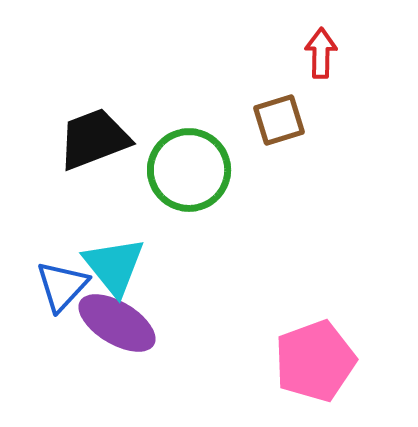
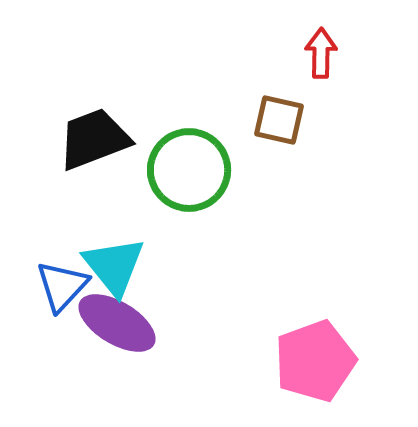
brown square: rotated 30 degrees clockwise
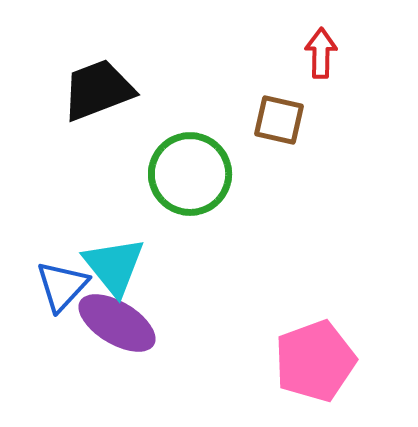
black trapezoid: moved 4 px right, 49 px up
green circle: moved 1 px right, 4 px down
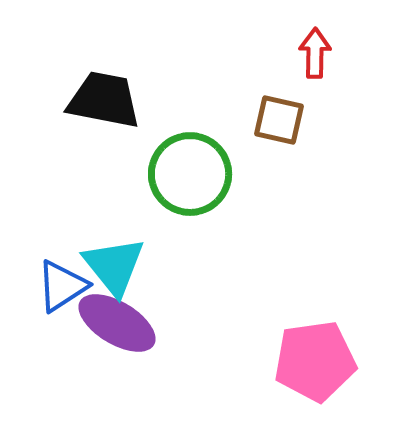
red arrow: moved 6 px left
black trapezoid: moved 6 px right, 10 px down; rotated 32 degrees clockwise
blue triangle: rotated 14 degrees clockwise
pink pentagon: rotated 12 degrees clockwise
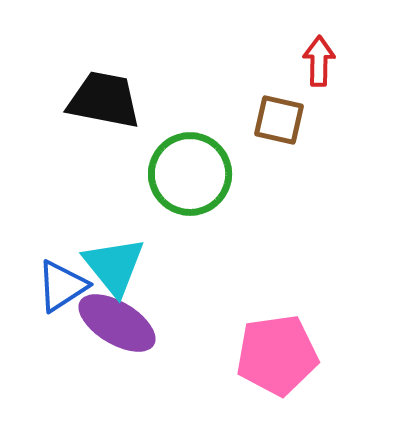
red arrow: moved 4 px right, 8 px down
pink pentagon: moved 38 px left, 6 px up
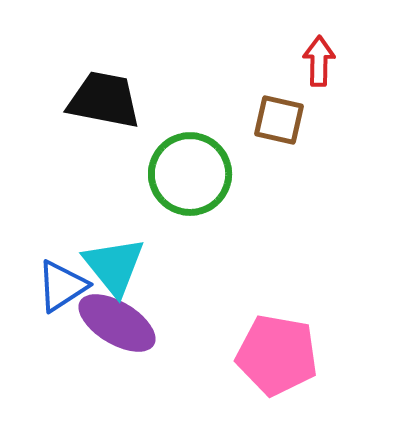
pink pentagon: rotated 18 degrees clockwise
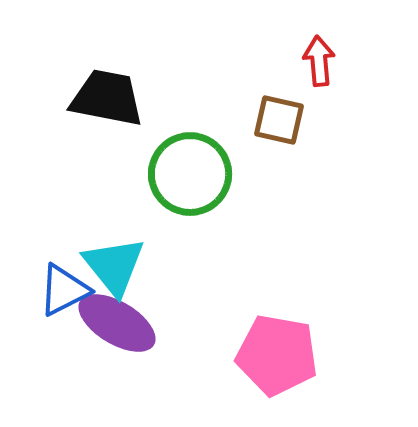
red arrow: rotated 6 degrees counterclockwise
black trapezoid: moved 3 px right, 2 px up
blue triangle: moved 2 px right, 4 px down; rotated 6 degrees clockwise
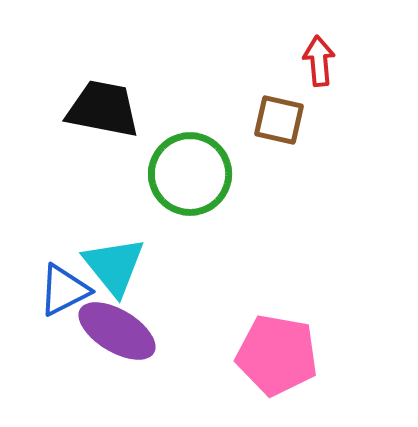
black trapezoid: moved 4 px left, 11 px down
purple ellipse: moved 8 px down
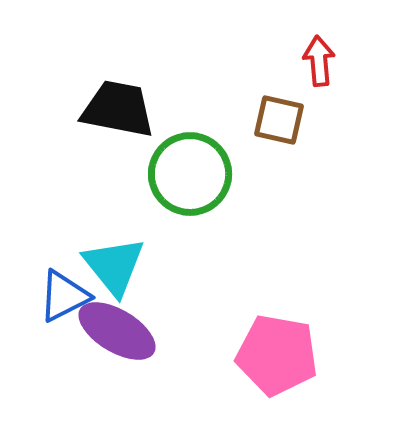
black trapezoid: moved 15 px right
blue triangle: moved 6 px down
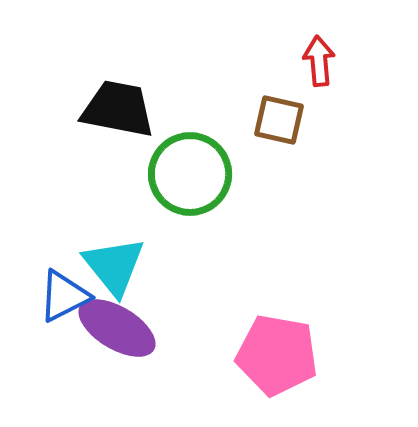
purple ellipse: moved 3 px up
